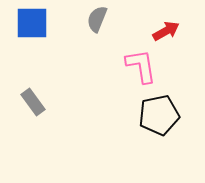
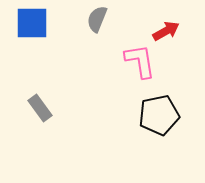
pink L-shape: moved 1 px left, 5 px up
gray rectangle: moved 7 px right, 6 px down
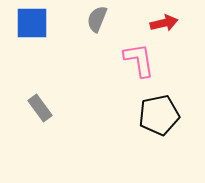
red arrow: moved 2 px left, 8 px up; rotated 16 degrees clockwise
pink L-shape: moved 1 px left, 1 px up
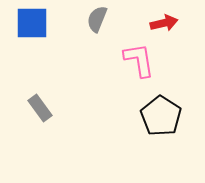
black pentagon: moved 2 px right, 1 px down; rotated 27 degrees counterclockwise
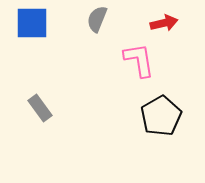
black pentagon: rotated 9 degrees clockwise
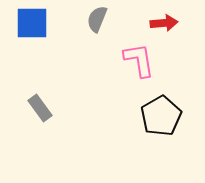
red arrow: rotated 8 degrees clockwise
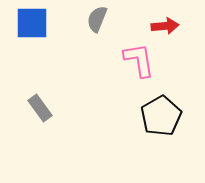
red arrow: moved 1 px right, 3 px down
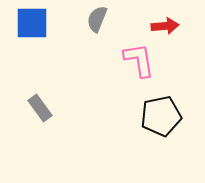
black pentagon: rotated 18 degrees clockwise
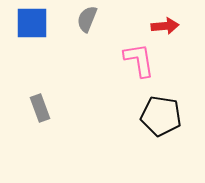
gray semicircle: moved 10 px left
gray rectangle: rotated 16 degrees clockwise
black pentagon: rotated 21 degrees clockwise
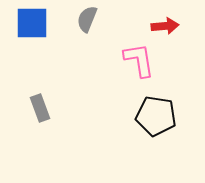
black pentagon: moved 5 px left
